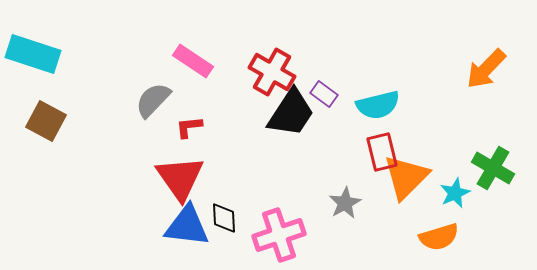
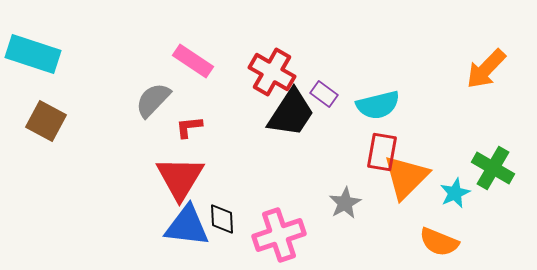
red rectangle: rotated 24 degrees clockwise
red triangle: rotated 6 degrees clockwise
black diamond: moved 2 px left, 1 px down
orange semicircle: moved 5 px down; rotated 39 degrees clockwise
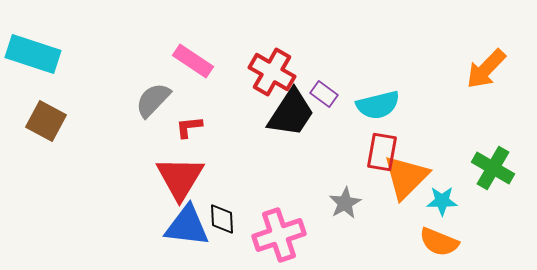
cyan star: moved 13 px left, 8 px down; rotated 24 degrees clockwise
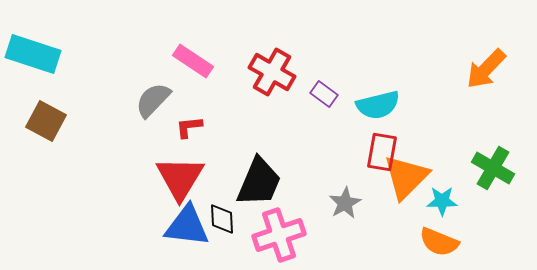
black trapezoid: moved 32 px left, 69 px down; rotated 10 degrees counterclockwise
